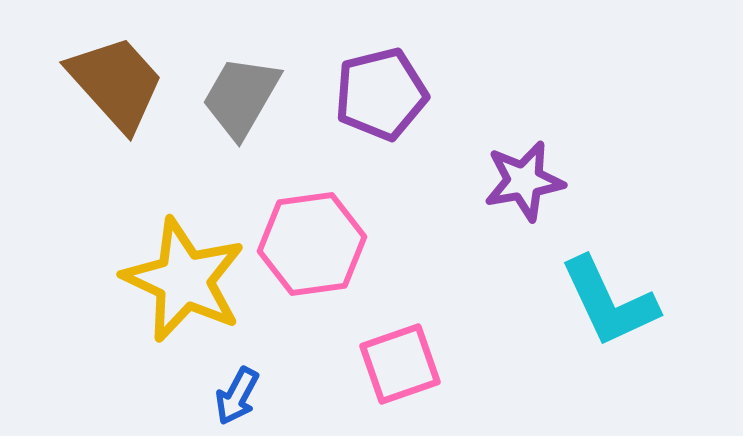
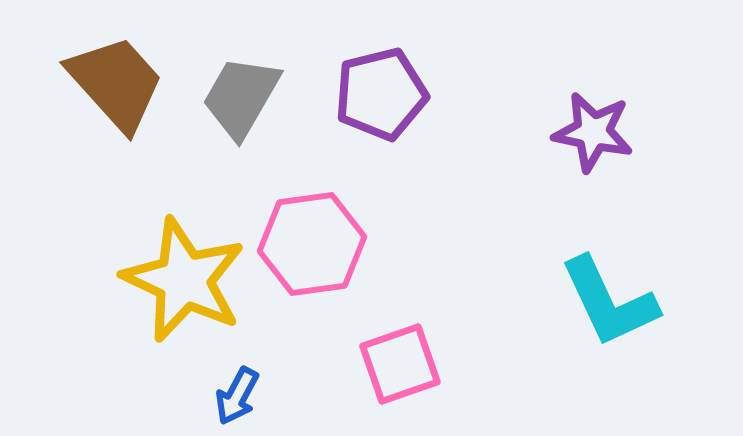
purple star: moved 69 px right, 49 px up; rotated 22 degrees clockwise
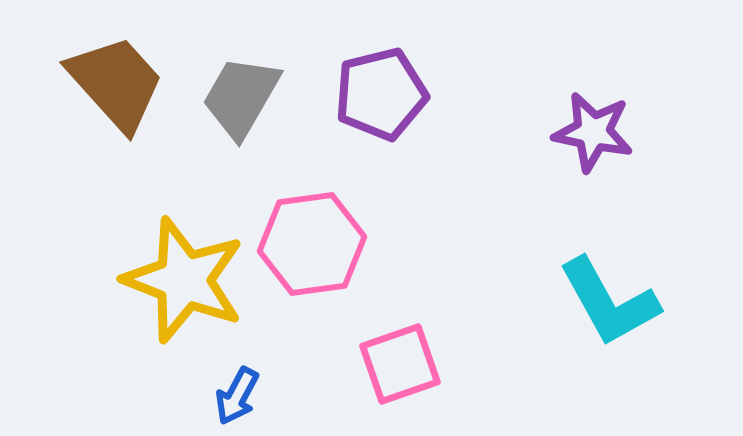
yellow star: rotated 4 degrees counterclockwise
cyan L-shape: rotated 4 degrees counterclockwise
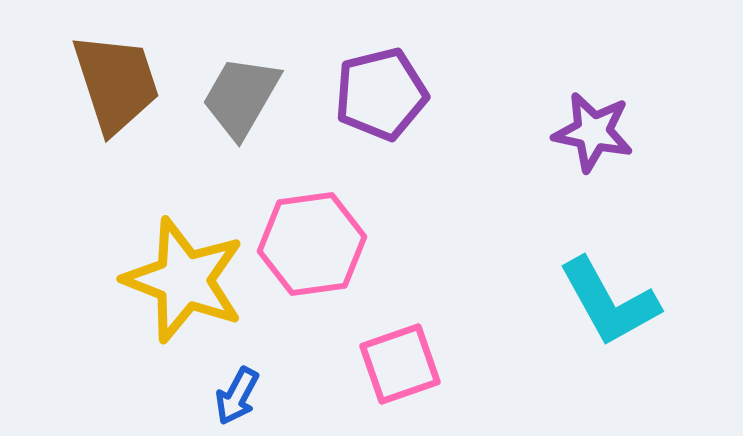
brown trapezoid: rotated 24 degrees clockwise
